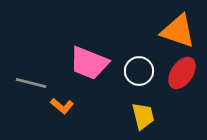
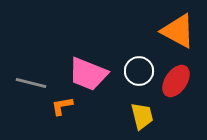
orange triangle: rotated 9 degrees clockwise
pink trapezoid: moved 1 px left, 11 px down
red ellipse: moved 6 px left, 8 px down
orange L-shape: rotated 130 degrees clockwise
yellow trapezoid: moved 1 px left
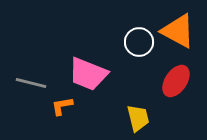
white circle: moved 29 px up
yellow trapezoid: moved 4 px left, 2 px down
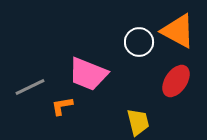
gray line: moved 1 px left, 4 px down; rotated 40 degrees counterclockwise
yellow trapezoid: moved 4 px down
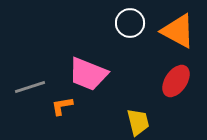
white circle: moved 9 px left, 19 px up
gray line: rotated 8 degrees clockwise
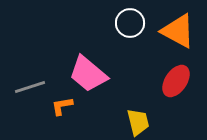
pink trapezoid: rotated 18 degrees clockwise
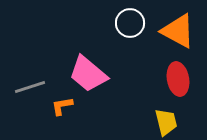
red ellipse: moved 2 px right, 2 px up; rotated 44 degrees counterclockwise
yellow trapezoid: moved 28 px right
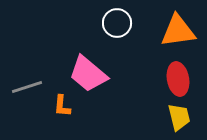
white circle: moved 13 px left
orange triangle: rotated 36 degrees counterclockwise
gray line: moved 3 px left
orange L-shape: rotated 75 degrees counterclockwise
yellow trapezoid: moved 13 px right, 5 px up
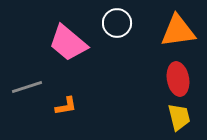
pink trapezoid: moved 20 px left, 31 px up
orange L-shape: moved 4 px right; rotated 105 degrees counterclockwise
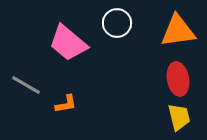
gray line: moved 1 px left, 2 px up; rotated 48 degrees clockwise
orange L-shape: moved 2 px up
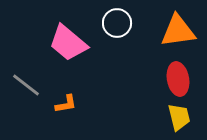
gray line: rotated 8 degrees clockwise
